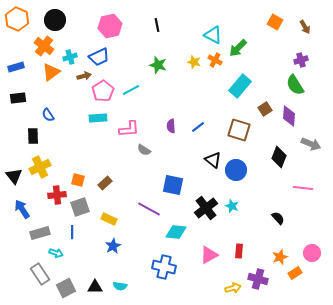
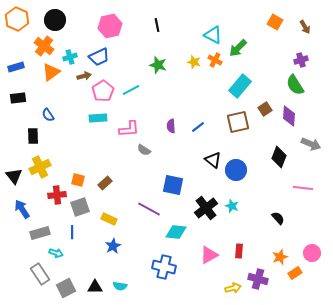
brown square at (239, 130): moved 1 px left, 8 px up; rotated 30 degrees counterclockwise
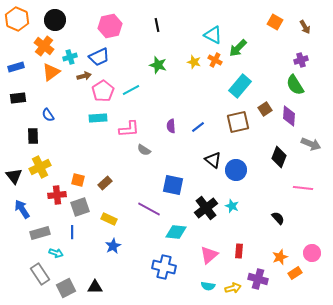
pink triangle at (209, 255): rotated 12 degrees counterclockwise
cyan semicircle at (120, 286): moved 88 px right
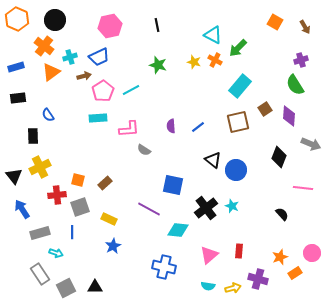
black semicircle at (278, 218): moved 4 px right, 4 px up
cyan diamond at (176, 232): moved 2 px right, 2 px up
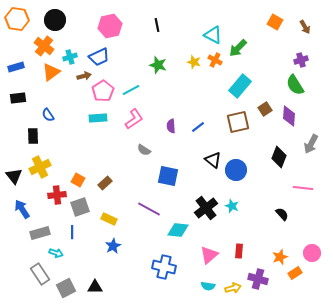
orange hexagon at (17, 19): rotated 15 degrees counterclockwise
pink L-shape at (129, 129): moved 5 px right, 10 px up; rotated 30 degrees counterclockwise
gray arrow at (311, 144): rotated 96 degrees clockwise
orange square at (78, 180): rotated 16 degrees clockwise
blue square at (173, 185): moved 5 px left, 9 px up
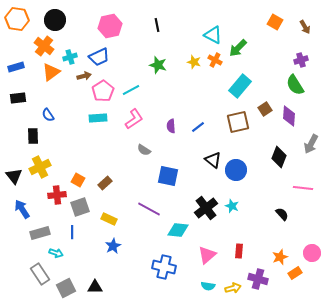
pink triangle at (209, 255): moved 2 px left
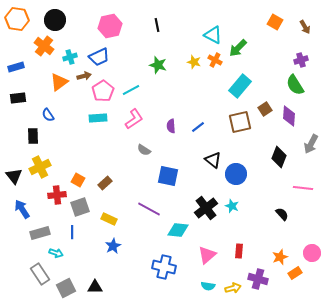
orange triangle at (51, 72): moved 8 px right, 10 px down
brown square at (238, 122): moved 2 px right
blue circle at (236, 170): moved 4 px down
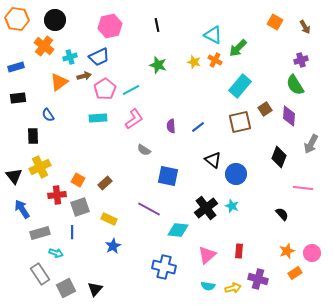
pink pentagon at (103, 91): moved 2 px right, 2 px up
orange star at (280, 257): moved 7 px right, 6 px up
black triangle at (95, 287): moved 2 px down; rotated 49 degrees counterclockwise
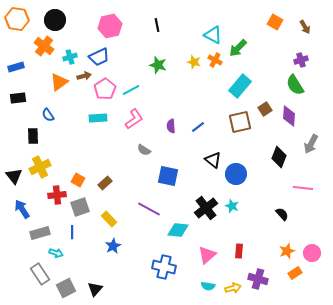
yellow rectangle at (109, 219): rotated 21 degrees clockwise
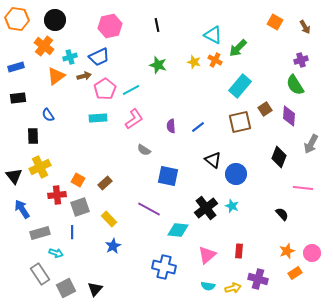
orange triangle at (59, 82): moved 3 px left, 6 px up
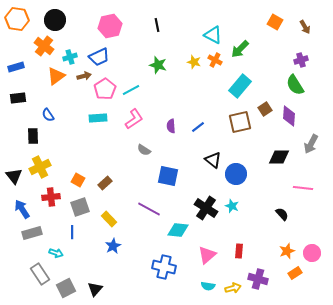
green arrow at (238, 48): moved 2 px right, 1 px down
black diamond at (279, 157): rotated 70 degrees clockwise
red cross at (57, 195): moved 6 px left, 2 px down
black cross at (206, 208): rotated 20 degrees counterclockwise
gray rectangle at (40, 233): moved 8 px left
